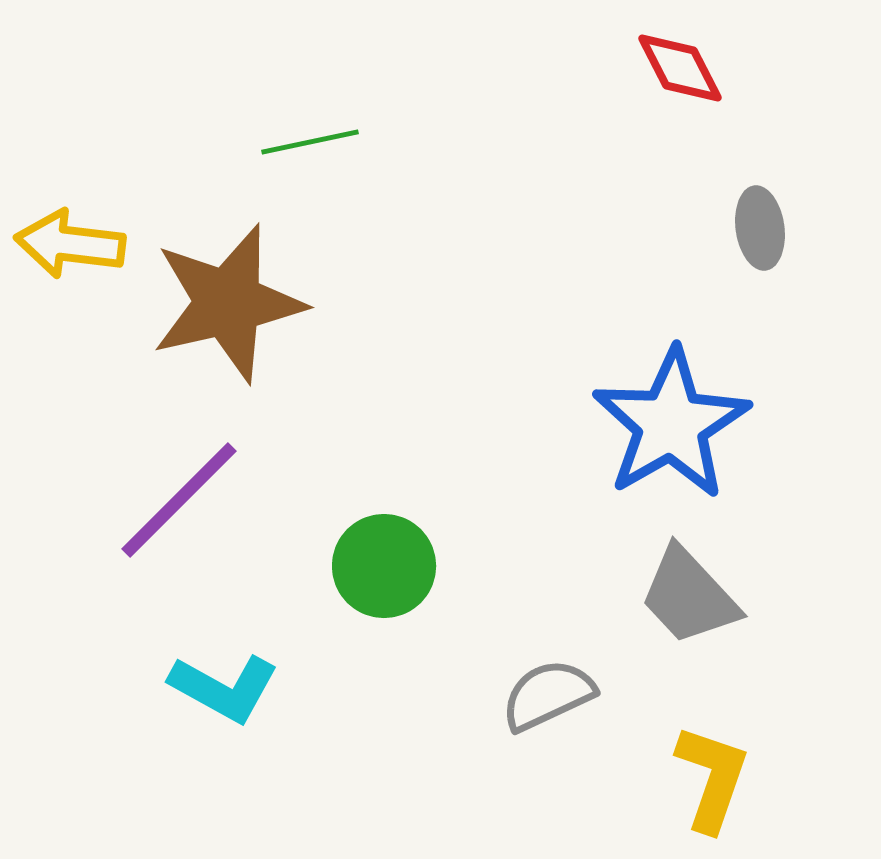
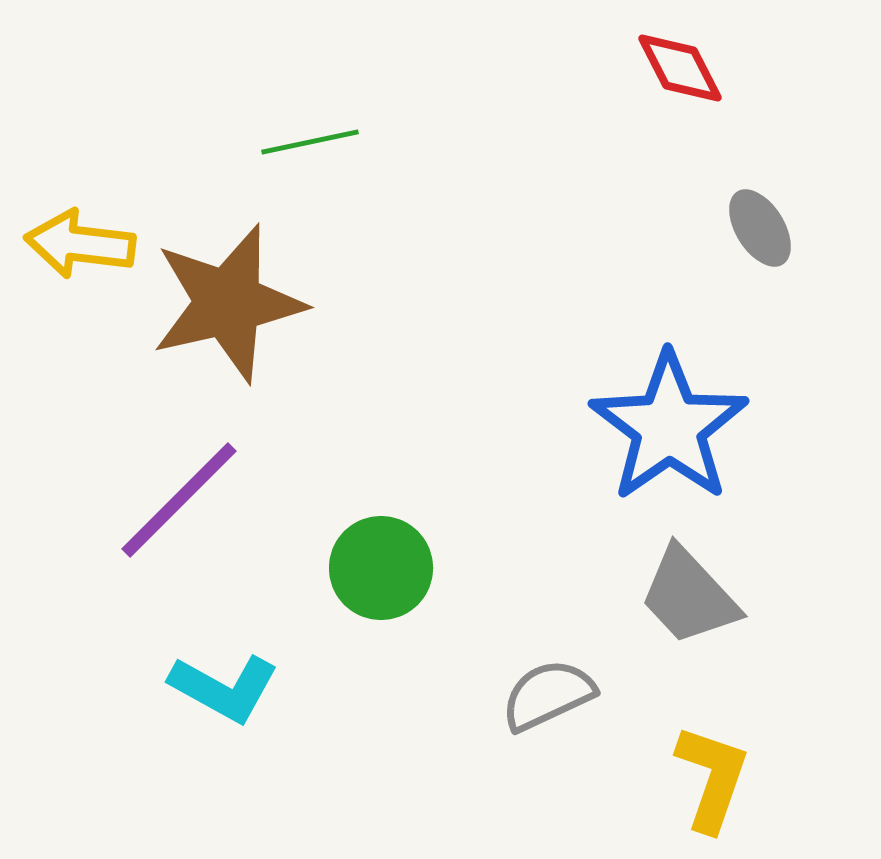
gray ellipse: rotated 24 degrees counterclockwise
yellow arrow: moved 10 px right
blue star: moved 2 px left, 3 px down; rotated 5 degrees counterclockwise
green circle: moved 3 px left, 2 px down
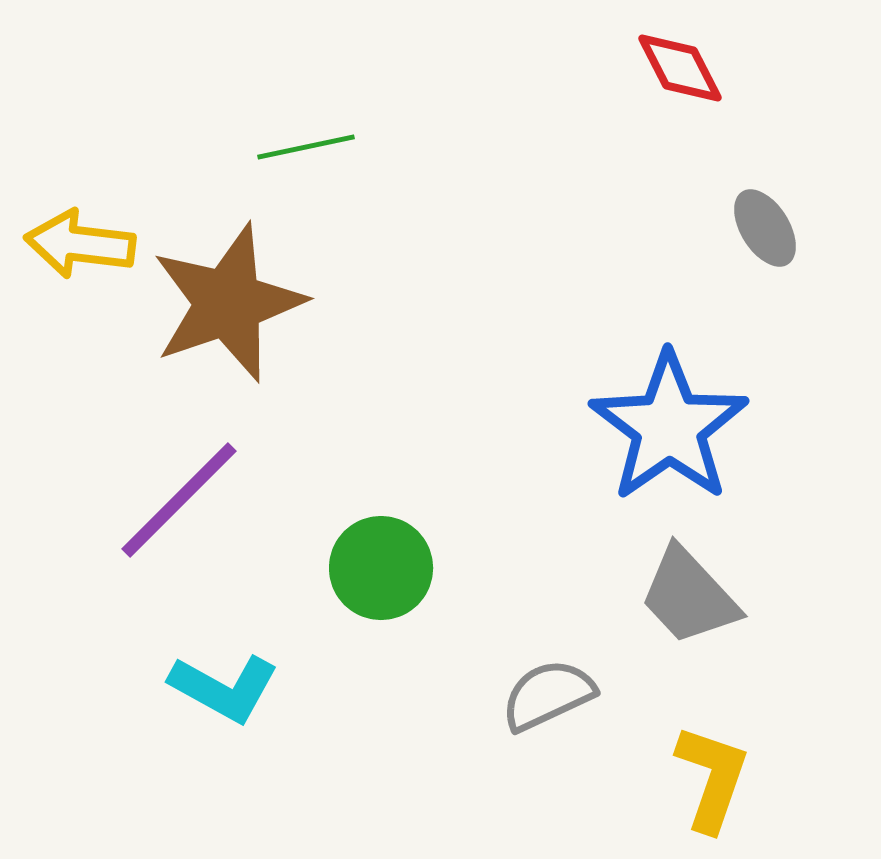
green line: moved 4 px left, 5 px down
gray ellipse: moved 5 px right
brown star: rotated 6 degrees counterclockwise
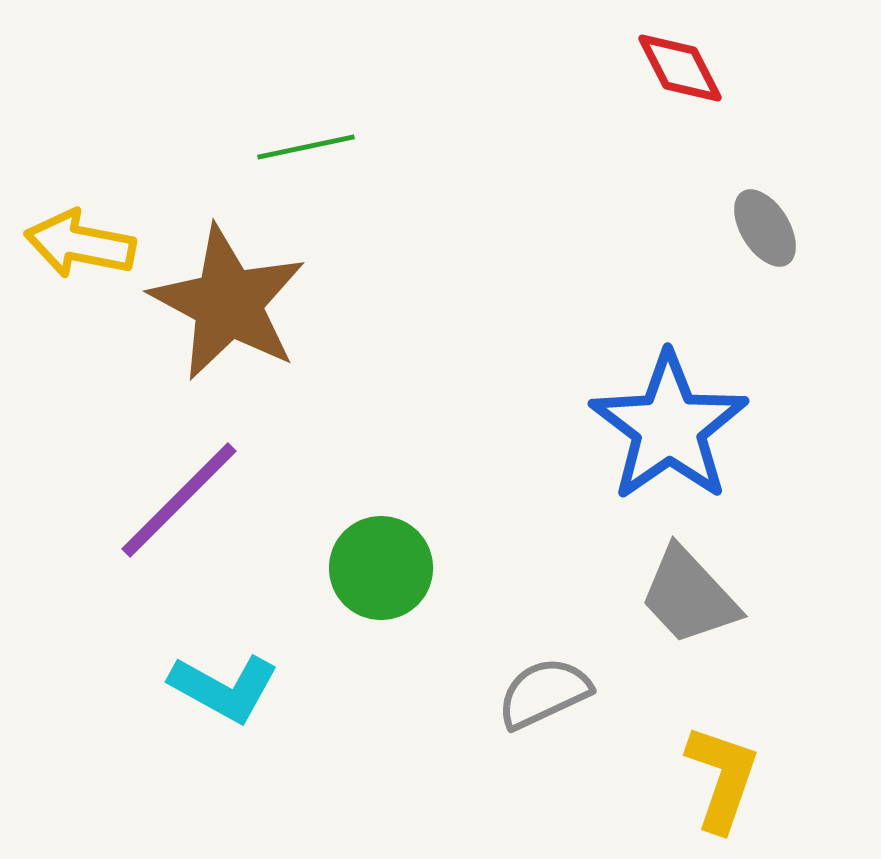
yellow arrow: rotated 4 degrees clockwise
brown star: rotated 25 degrees counterclockwise
gray semicircle: moved 4 px left, 2 px up
yellow L-shape: moved 10 px right
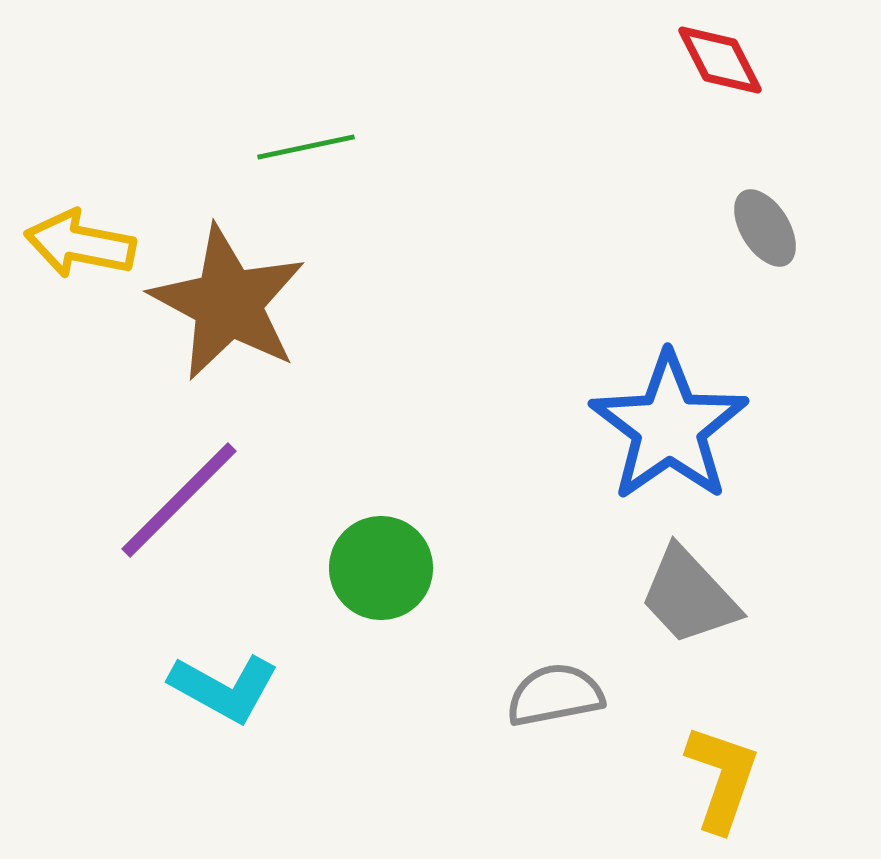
red diamond: moved 40 px right, 8 px up
gray semicircle: moved 11 px right, 2 px down; rotated 14 degrees clockwise
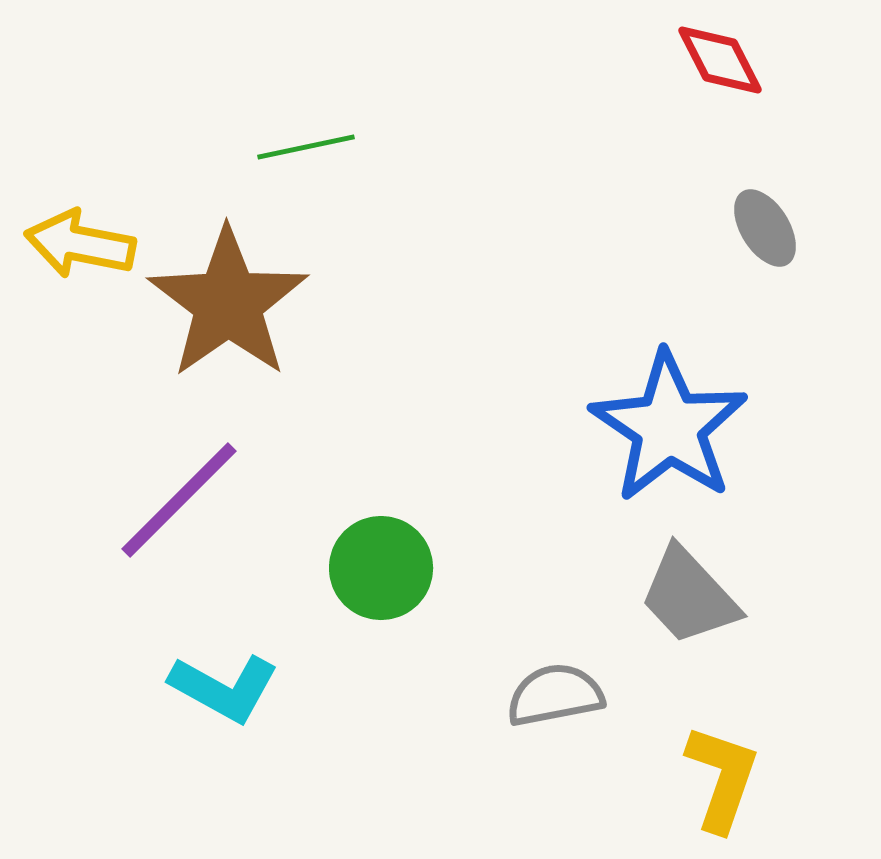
brown star: rotated 9 degrees clockwise
blue star: rotated 3 degrees counterclockwise
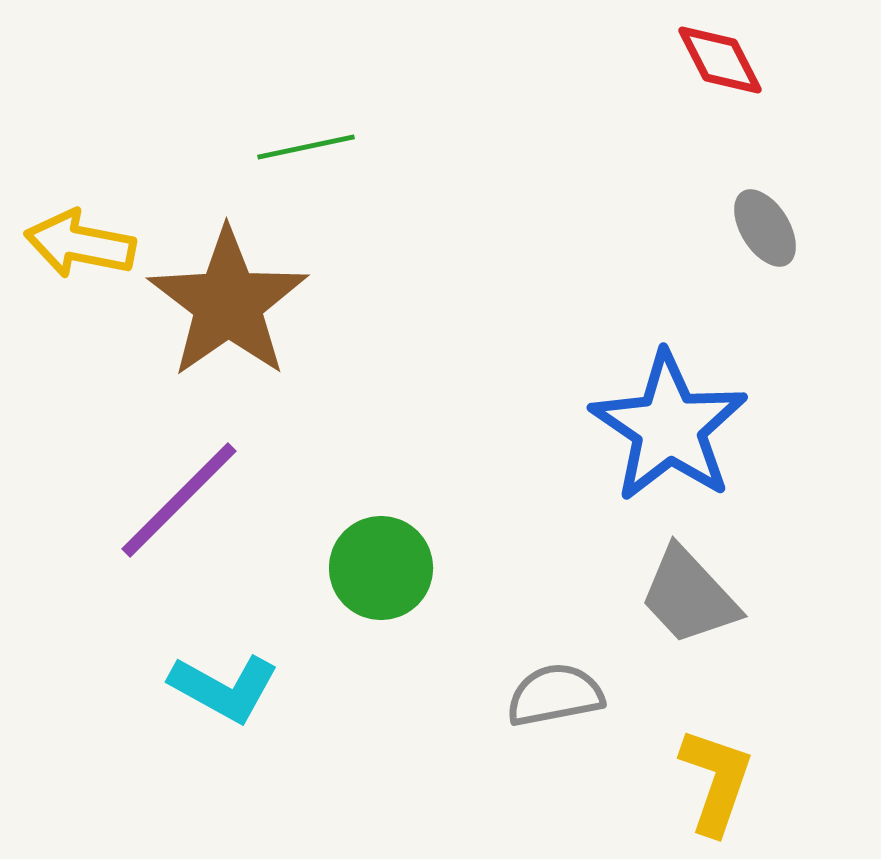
yellow L-shape: moved 6 px left, 3 px down
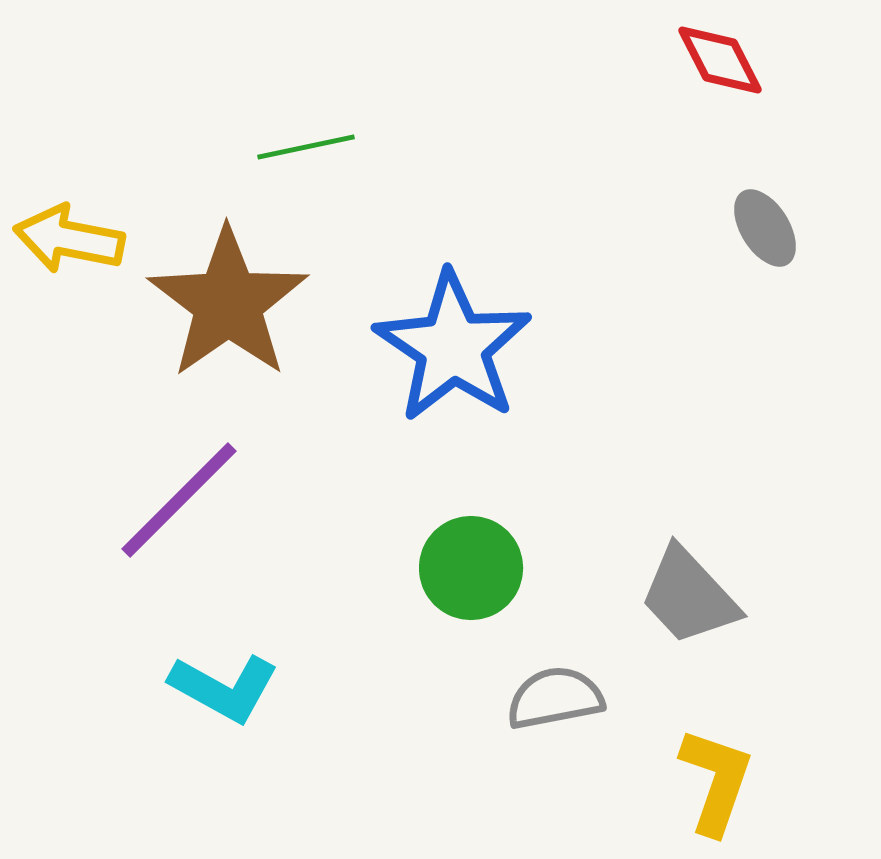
yellow arrow: moved 11 px left, 5 px up
blue star: moved 216 px left, 80 px up
green circle: moved 90 px right
gray semicircle: moved 3 px down
